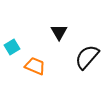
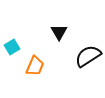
black semicircle: moved 1 px right, 1 px up; rotated 16 degrees clockwise
orange trapezoid: rotated 90 degrees clockwise
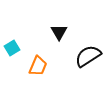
cyan square: moved 1 px down
orange trapezoid: moved 3 px right
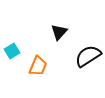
black triangle: rotated 12 degrees clockwise
cyan square: moved 3 px down
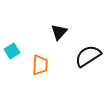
orange trapezoid: moved 2 px right, 1 px up; rotated 20 degrees counterclockwise
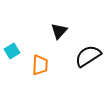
black triangle: moved 1 px up
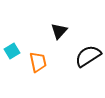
orange trapezoid: moved 2 px left, 3 px up; rotated 15 degrees counterclockwise
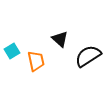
black triangle: moved 1 px right, 8 px down; rotated 30 degrees counterclockwise
orange trapezoid: moved 2 px left, 1 px up
